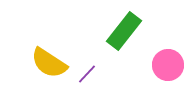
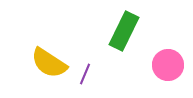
green rectangle: rotated 12 degrees counterclockwise
purple line: moved 2 px left; rotated 20 degrees counterclockwise
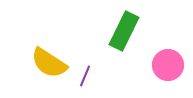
purple line: moved 2 px down
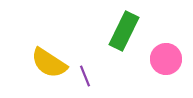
pink circle: moved 2 px left, 6 px up
purple line: rotated 45 degrees counterclockwise
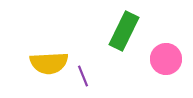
yellow semicircle: rotated 36 degrees counterclockwise
purple line: moved 2 px left
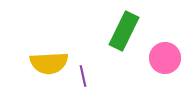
pink circle: moved 1 px left, 1 px up
purple line: rotated 10 degrees clockwise
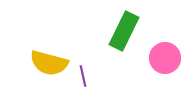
yellow semicircle: rotated 18 degrees clockwise
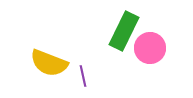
pink circle: moved 15 px left, 10 px up
yellow semicircle: rotated 6 degrees clockwise
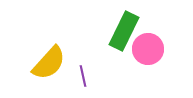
pink circle: moved 2 px left, 1 px down
yellow semicircle: rotated 69 degrees counterclockwise
